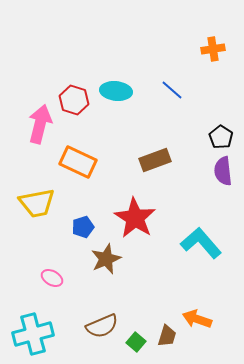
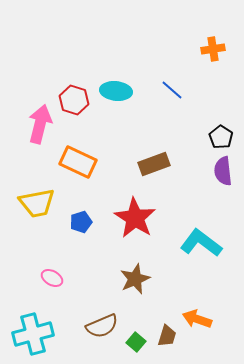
brown rectangle: moved 1 px left, 4 px down
blue pentagon: moved 2 px left, 5 px up
cyan L-shape: rotated 12 degrees counterclockwise
brown star: moved 29 px right, 20 px down
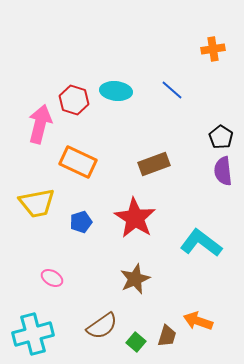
orange arrow: moved 1 px right, 2 px down
brown semicircle: rotated 12 degrees counterclockwise
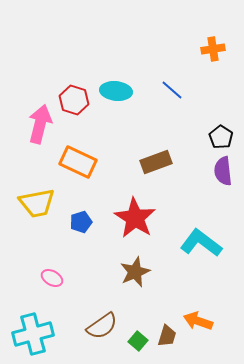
brown rectangle: moved 2 px right, 2 px up
brown star: moved 7 px up
green square: moved 2 px right, 1 px up
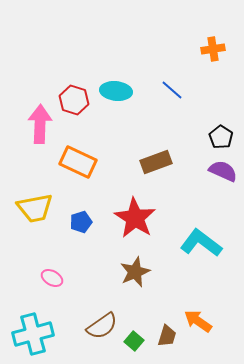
pink arrow: rotated 12 degrees counterclockwise
purple semicircle: rotated 120 degrees clockwise
yellow trapezoid: moved 2 px left, 5 px down
orange arrow: rotated 16 degrees clockwise
green square: moved 4 px left
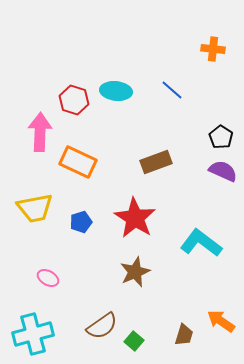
orange cross: rotated 15 degrees clockwise
pink arrow: moved 8 px down
pink ellipse: moved 4 px left
orange arrow: moved 23 px right
brown trapezoid: moved 17 px right, 1 px up
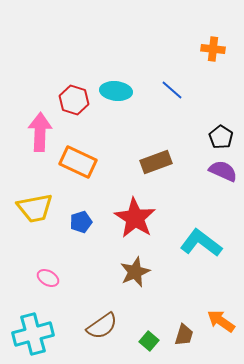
green square: moved 15 px right
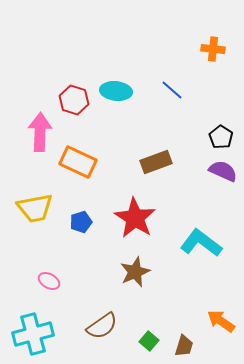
pink ellipse: moved 1 px right, 3 px down
brown trapezoid: moved 11 px down
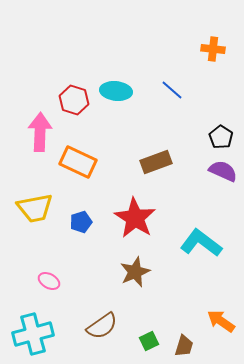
green square: rotated 24 degrees clockwise
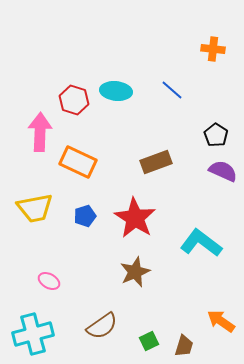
black pentagon: moved 5 px left, 2 px up
blue pentagon: moved 4 px right, 6 px up
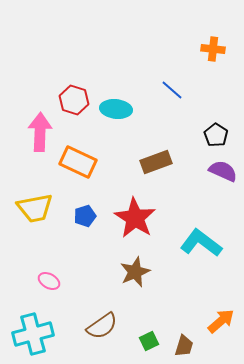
cyan ellipse: moved 18 px down
orange arrow: rotated 104 degrees clockwise
